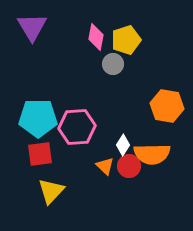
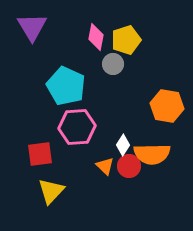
cyan pentagon: moved 28 px right, 32 px up; rotated 24 degrees clockwise
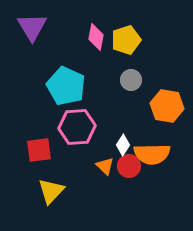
gray circle: moved 18 px right, 16 px down
red square: moved 1 px left, 4 px up
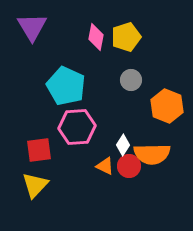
yellow pentagon: moved 3 px up
orange hexagon: rotated 12 degrees clockwise
orange triangle: rotated 18 degrees counterclockwise
yellow triangle: moved 16 px left, 6 px up
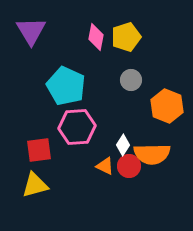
purple triangle: moved 1 px left, 4 px down
yellow triangle: rotated 32 degrees clockwise
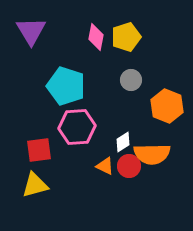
cyan pentagon: rotated 6 degrees counterclockwise
white diamond: moved 3 px up; rotated 25 degrees clockwise
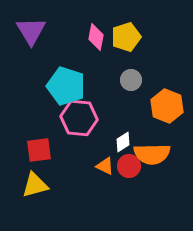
pink hexagon: moved 2 px right, 9 px up; rotated 9 degrees clockwise
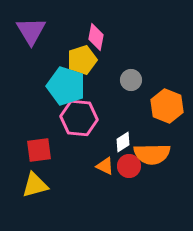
yellow pentagon: moved 44 px left, 23 px down
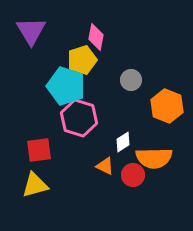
pink hexagon: rotated 12 degrees clockwise
orange semicircle: moved 2 px right, 4 px down
red circle: moved 4 px right, 9 px down
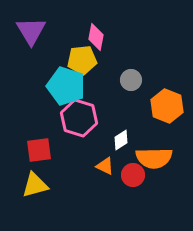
yellow pentagon: rotated 12 degrees clockwise
white diamond: moved 2 px left, 2 px up
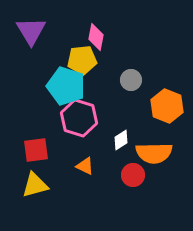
red square: moved 3 px left
orange semicircle: moved 5 px up
orange triangle: moved 20 px left
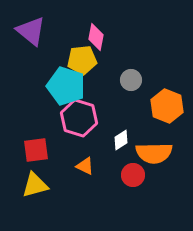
purple triangle: rotated 20 degrees counterclockwise
